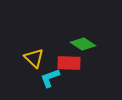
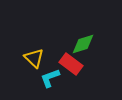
green diamond: rotated 50 degrees counterclockwise
red rectangle: moved 2 px right, 1 px down; rotated 35 degrees clockwise
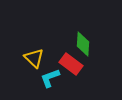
green diamond: rotated 70 degrees counterclockwise
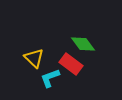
green diamond: rotated 40 degrees counterclockwise
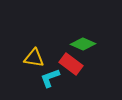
green diamond: rotated 30 degrees counterclockwise
yellow triangle: rotated 35 degrees counterclockwise
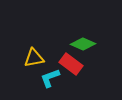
yellow triangle: rotated 20 degrees counterclockwise
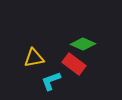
red rectangle: moved 3 px right
cyan L-shape: moved 1 px right, 3 px down
